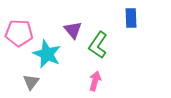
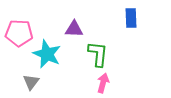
purple triangle: moved 1 px right, 1 px up; rotated 48 degrees counterclockwise
green L-shape: moved 9 px down; rotated 152 degrees clockwise
pink arrow: moved 8 px right, 2 px down
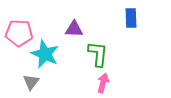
cyan star: moved 2 px left
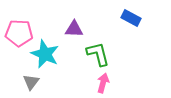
blue rectangle: rotated 60 degrees counterclockwise
green L-shape: rotated 20 degrees counterclockwise
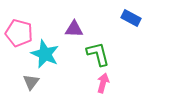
pink pentagon: rotated 12 degrees clockwise
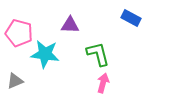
purple triangle: moved 4 px left, 4 px up
cyan star: rotated 16 degrees counterclockwise
gray triangle: moved 16 px left, 1 px up; rotated 30 degrees clockwise
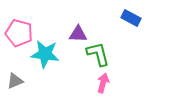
purple triangle: moved 8 px right, 9 px down
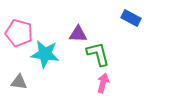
gray triangle: moved 4 px right, 1 px down; rotated 30 degrees clockwise
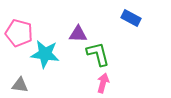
gray triangle: moved 1 px right, 3 px down
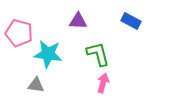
blue rectangle: moved 3 px down
purple triangle: moved 13 px up
cyan star: moved 3 px right
gray triangle: moved 16 px right
